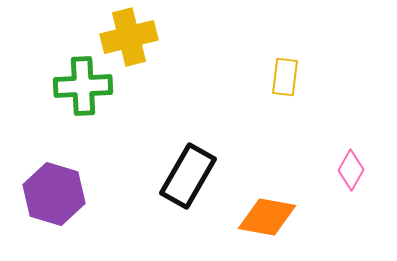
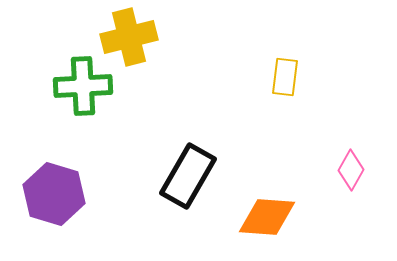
orange diamond: rotated 6 degrees counterclockwise
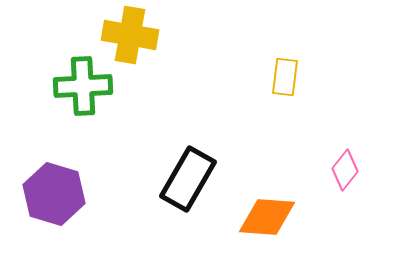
yellow cross: moved 1 px right, 2 px up; rotated 24 degrees clockwise
pink diamond: moved 6 px left; rotated 9 degrees clockwise
black rectangle: moved 3 px down
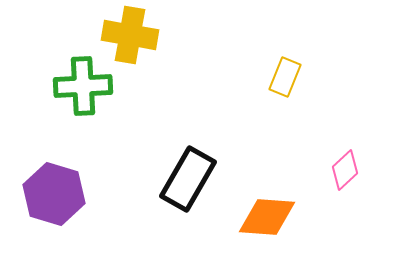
yellow rectangle: rotated 15 degrees clockwise
pink diamond: rotated 9 degrees clockwise
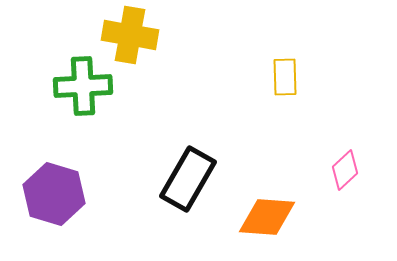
yellow rectangle: rotated 24 degrees counterclockwise
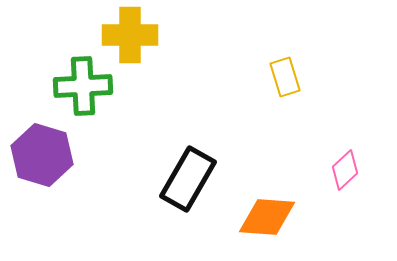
yellow cross: rotated 10 degrees counterclockwise
yellow rectangle: rotated 15 degrees counterclockwise
purple hexagon: moved 12 px left, 39 px up
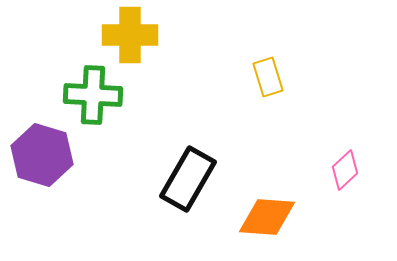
yellow rectangle: moved 17 px left
green cross: moved 10 px right, 9 px down; rotated 6 degrees clockwise
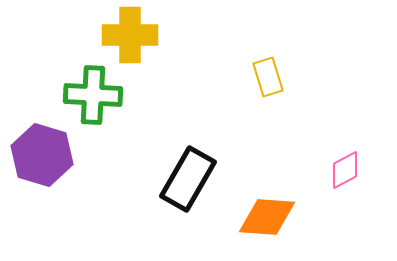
pink diamond: rotated 15 degrees clockwise
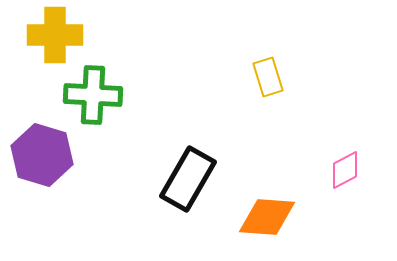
yellow cross: moved 75 px left
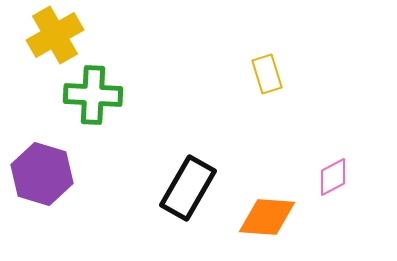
yellow cross: rotated 30 degrees counterclockwise
yellow rectangle: moved 1 px left, 3 px up
purple hexagon: moved 19 px down
pink diamond: moved 12 px left, 7 px down
black rectangle: moved 9 px down
